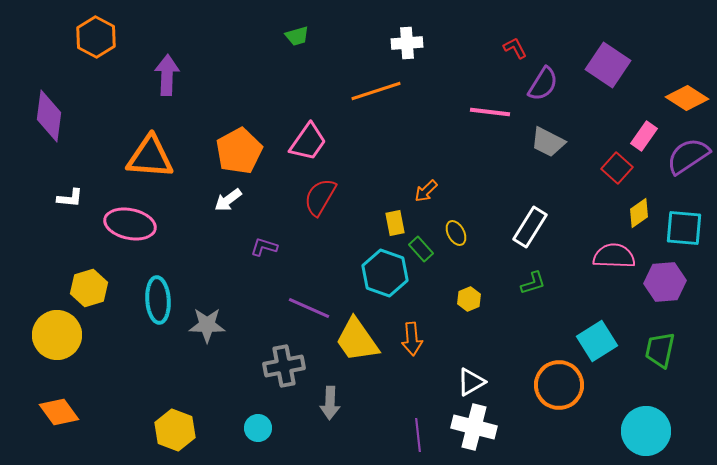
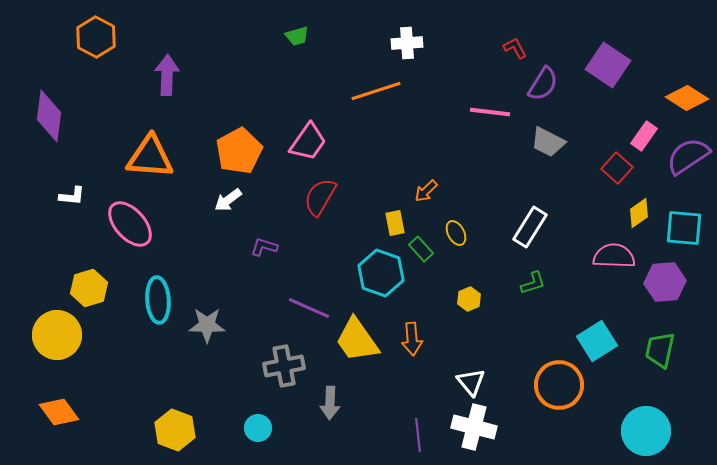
white L-shape at (70, 198): moved 2 px right, 2 px up
pink ellipse at (130, 224): rotated 36 degrees clockwise
cyan hexagon at (385, 273): moved 4 px left
white triangle at (471, 382): rotated 40 degrees counterclockwise
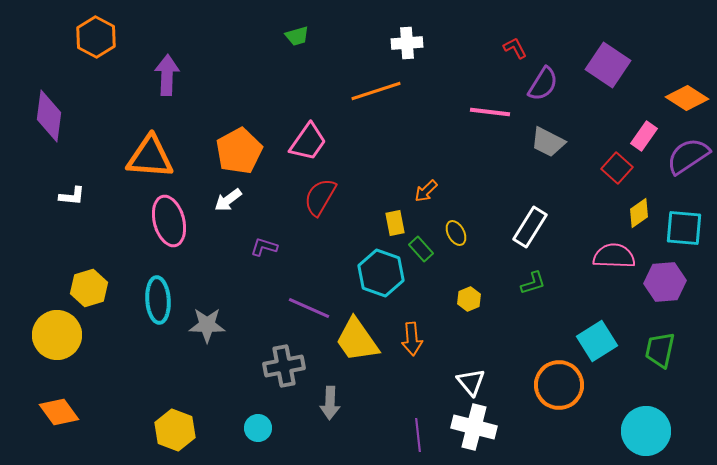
pink ellipse at (130, 224): moved 39 px right, 3 px up; rotated 27 degrees clockwise
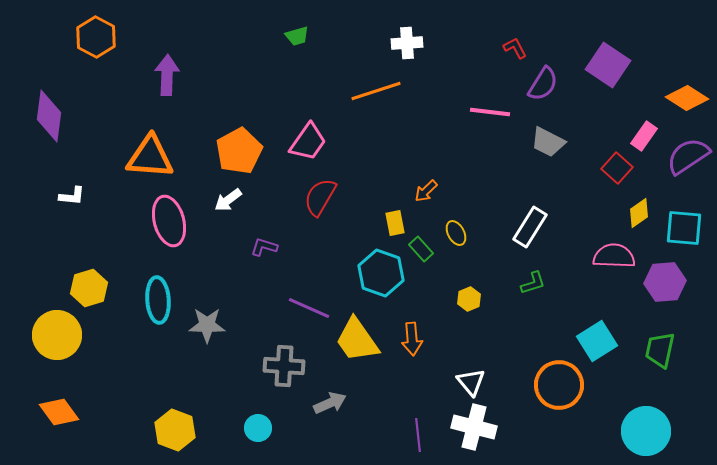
gray cross at (284, 366): rotated 15 degrees clockwise
gray arrow at (330, 403): rotated 116 degrees counterclockwise
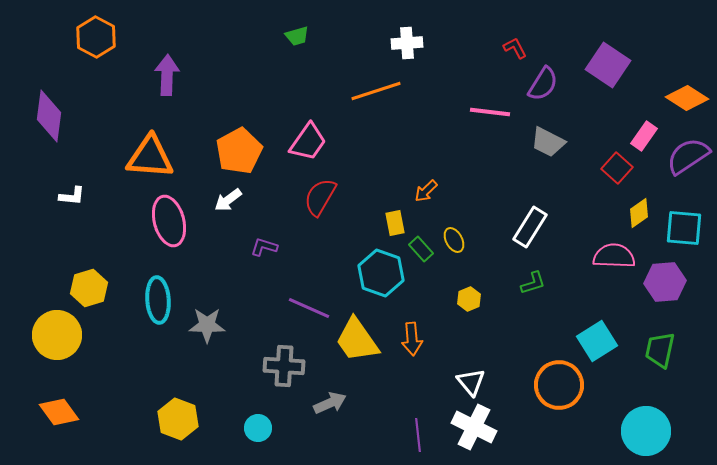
yellow ellipse at (456, 233): moved 2 px left, 7 px down
white cross at (474, 427): rotated 12 degrees clockwise
yellow hexagon at (175, 430): moved 3 px right, 11 px up
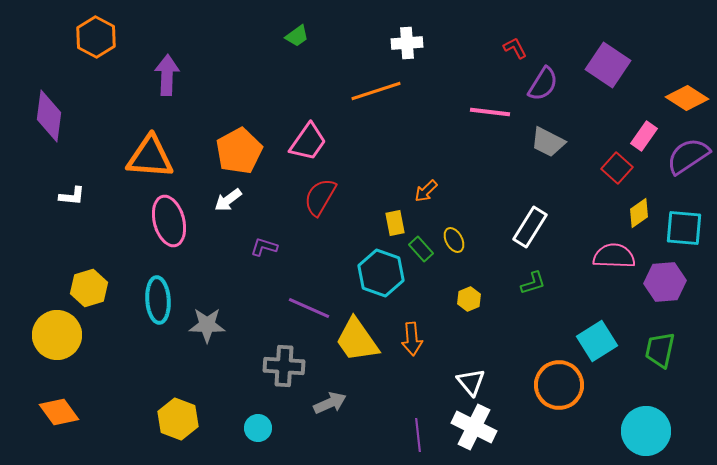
green trapezoid at (297, 36): rotated 20 degrees counterclockwise
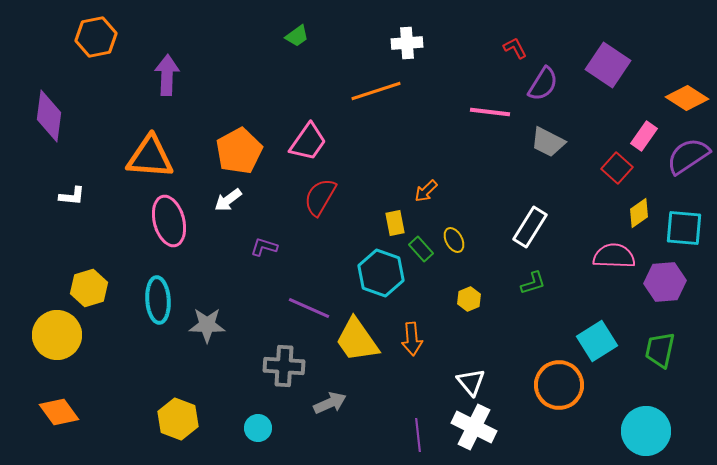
orange hexagon at (96, 37): rotated 21 degrees clockwise
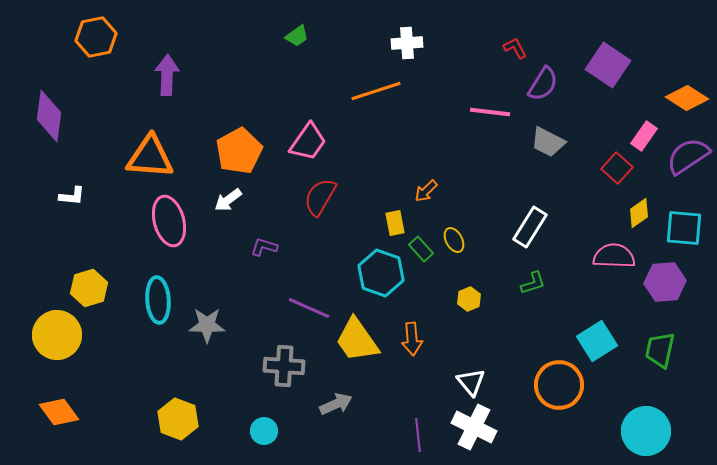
gray arrow at (330, 403): moved 6 px right, 1 px down
cyan circle at (258, 428): moved 6 px right, 3 px down
